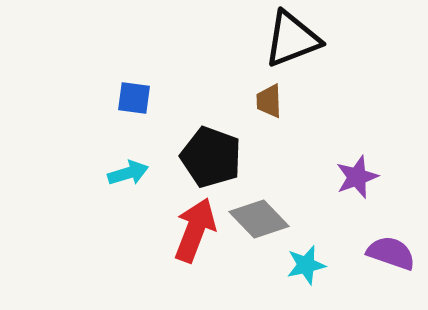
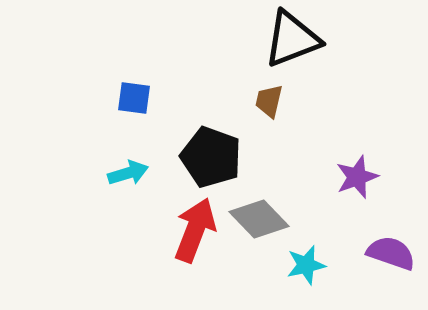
brown trapezoid: rotated 15 degrees clockwise
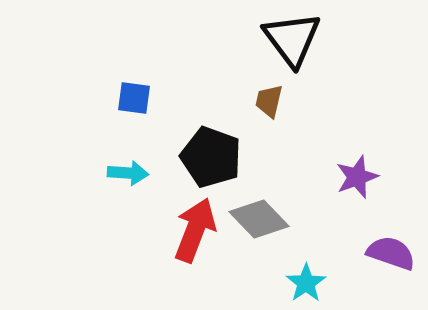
black triangle: rotated 46 degrees counterclockwise
cyan arrow: rotated 21 degrees clockwise
cyan star: moved 18 px down; rotated 21 degrees counterclockwise
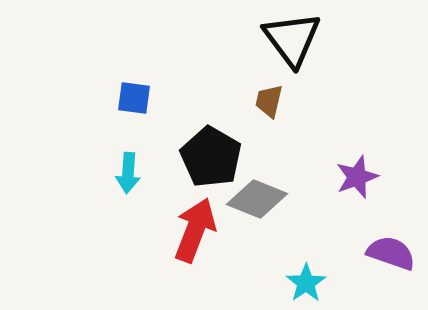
black pentagon: rotated 10 degrees clockwise
cyan arrow: rotated 90 degrees clockwise
gray diamond: moved 2 px left, 20 px up; rotated 24 degrees counterclockwise
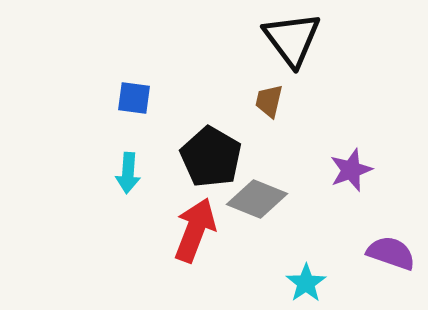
purple star: moved 6 px left, 7 px up
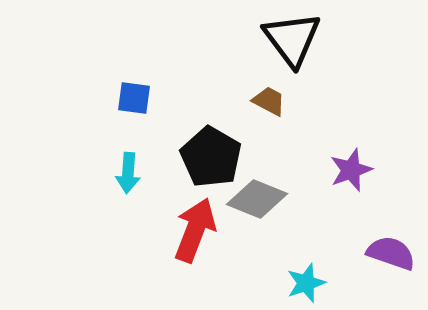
brown trapezoid: rotated 105 degrees clockwise
cyan star: rotated 15 degrees clockwise
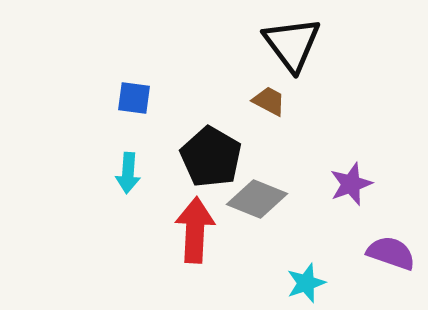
black triangle: moved 5 px down
purple star: moved 14 px down
red arrow: rotated 18 degrees counterclockwise
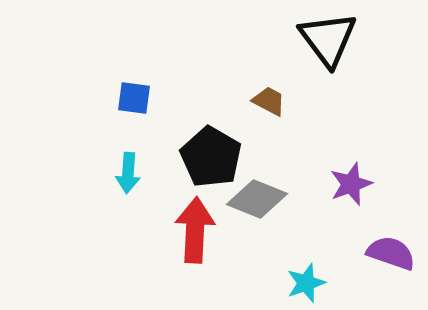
black triangle: moved 36 px right, 5 px up
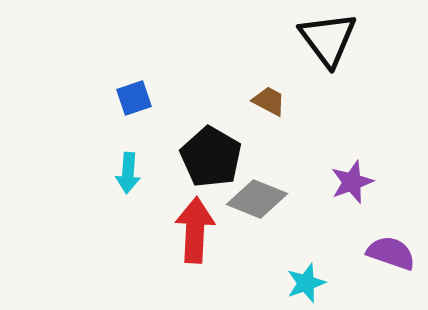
blue square: rotated 27 degrees counterclockwise
purple star: moved 1 px right, 2 px up
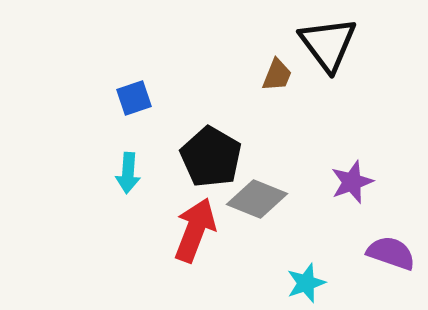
black triangle: moved 5 px down
brown trapezoid: moved 8 px right, 26 px up; rotated 84 degrees clockwise
red arrow: rotated 18 degrees clockwise
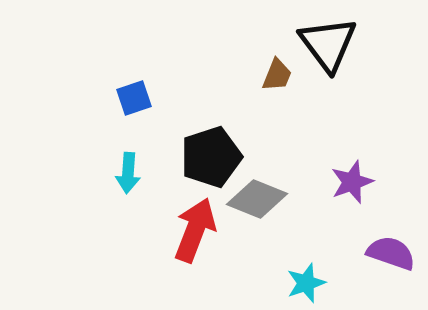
black pentagon: rotated 24 degrees clockwise
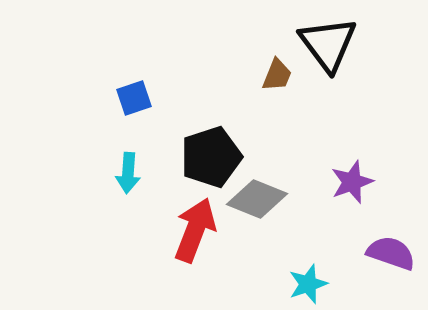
cyan star: moved 2 px right, 1 px down
